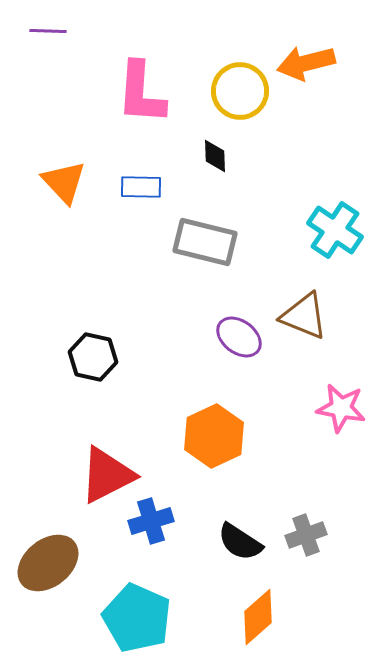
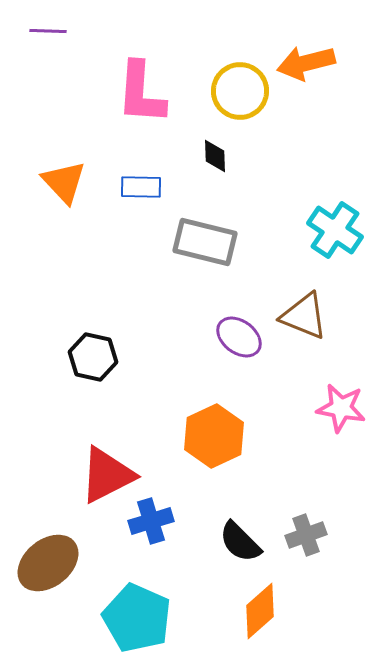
black semicircle: rotated 12 degrees clockwise
orange diamond: moved 2 px right, 6 px up
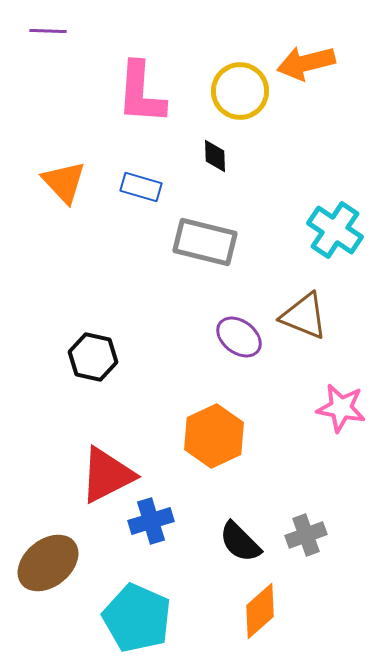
blue rectangle: rotated 15 degrees clockwise
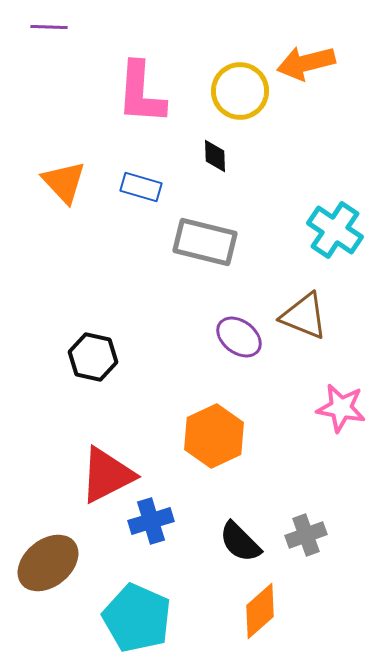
purple line: moved 1 px right, 4 px up
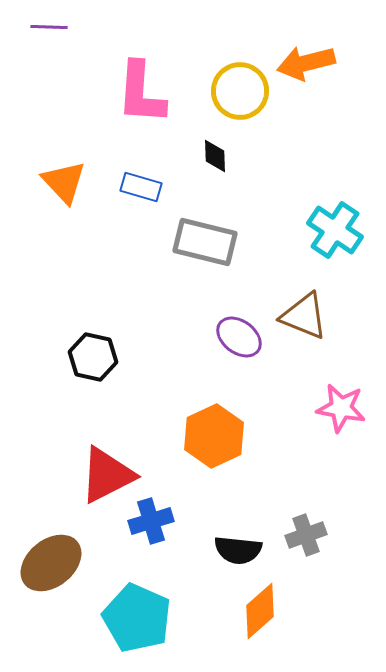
black semicircle: moved 2 px left, 8 px down; rotated 39 degrees counterclockwise
brown ellipse: moved 3 px right
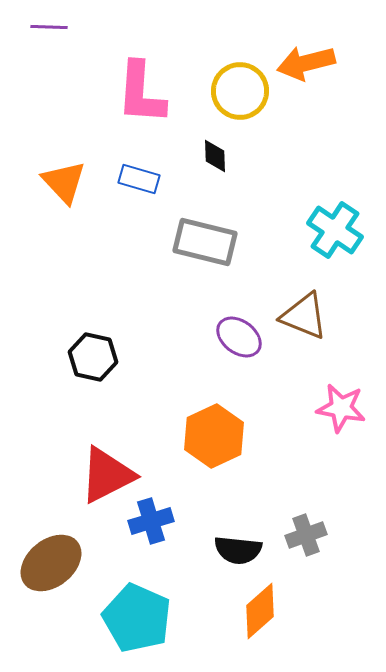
blue rectangle: moved 2 px left, 8 px up
